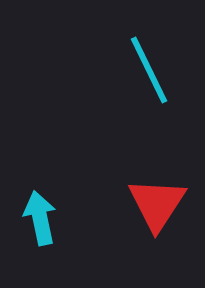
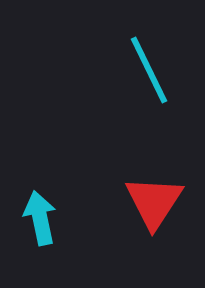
red triangle: moved 3 px left, 2 px up
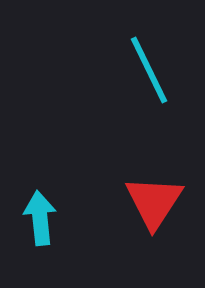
cyan arrow: rotated 6 degrees clockwise
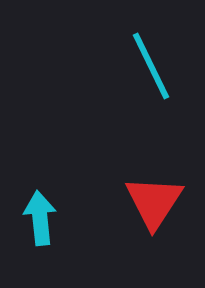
cyan line: moved 2 px right, 4 px up
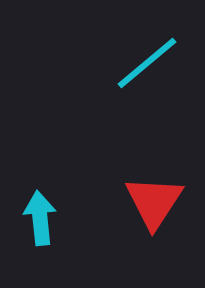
cyan line: moved 4 px left, 3 px up; rotated 76 degrees clockwise
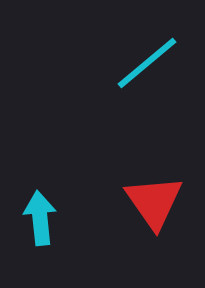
red triangle: rotated 8 degrees counterclockwise
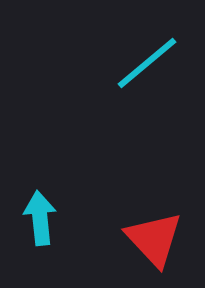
red triangle: moved 37 px down; rotated 8 degrees counterclockwise
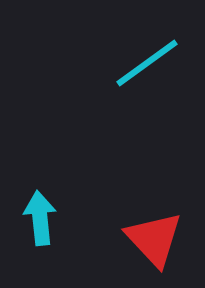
cyan line: rotated 4 degrees clockwise
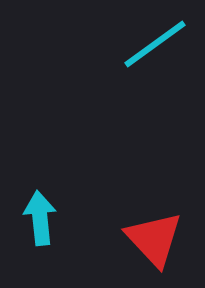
cyan line: moved 8 px right, 19 px up
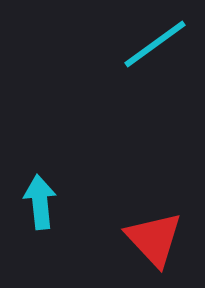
cyan arrow: moved 16 px up
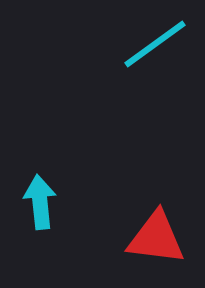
red triangle: moved 2 px right, 1 px up; rotated 40 degrees counterclockwise
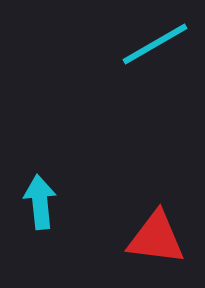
cyan line: rotated 6 degrees clockwise
